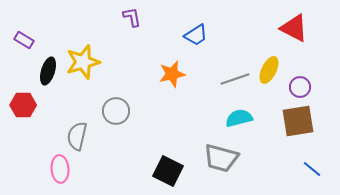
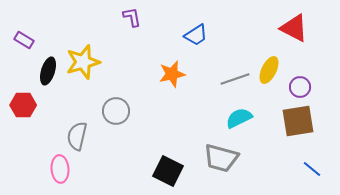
cyan semicircle: rotated 12 degrees counterclockwise
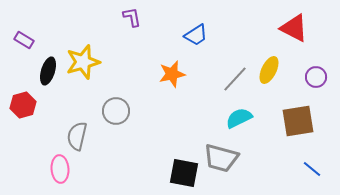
gray line: rotated 28 degrees counterclockwise
purple circle: moved 16 px right, 10 px up
red hexagon: rotated 15 degrees counterclockwise
black square: moved 16 px right, 2 px down; rotated 16 degrees counterclockwise
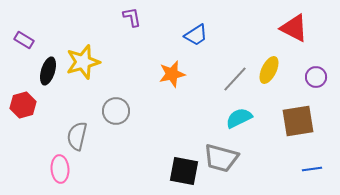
blue line: rotated 48 degrees counterclockwise
black square: moved 2 px up
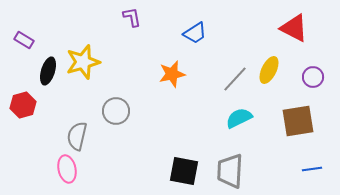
blue trapezoid: moved 1 px left, 2 px up
purple circle: moved 3 px left
gray trapezoid: moved 9 px right, 13 px down; rotated 78 degrees clockwise
pink ellipse: moved 7 px right; rotated 8 degrees counterclockwise
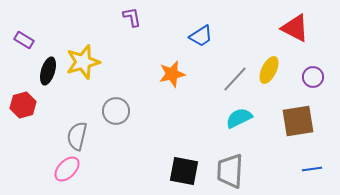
red triangle: moved 1 px right
blue trapezoid: moved 6 px right, 3 px down
pink ellipse: rotated 56 degrees clockwise
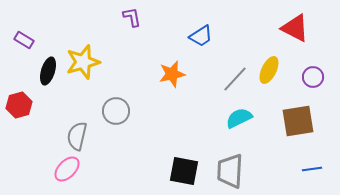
red hexagon: moved 4 px left
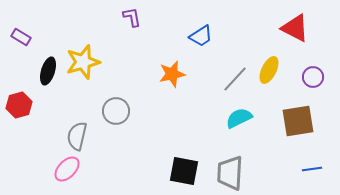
purple rectangle: moved 3 px left, 3 px up
gray trapezoid: moved 2 px down
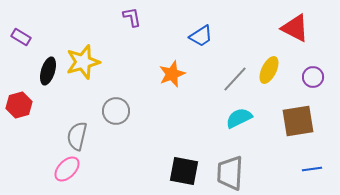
orange star: rotated 8 degrees counterclockwise
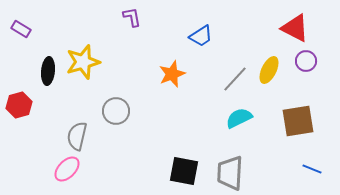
purple rectangle: moved 8 px up
black ellipse: rotated 12 degrees counterclockwise
purple circle: moved 7 px left, 16 px up
blue line: rotated 30 degrees clockwise
